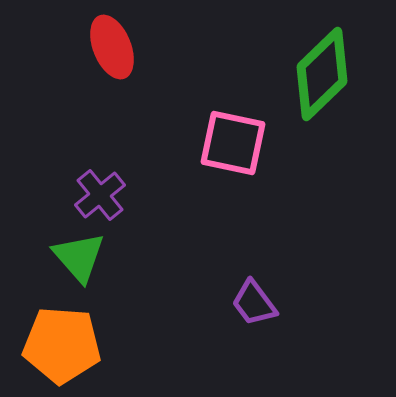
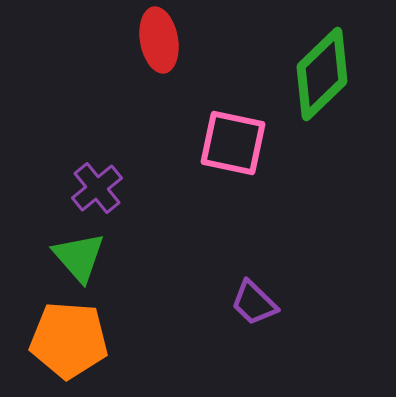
red ellipse: moved 47 px right, 7 px up; rotated 12 degrees clockwise
purple cross: moved 3 px left, 7 px up
purple trapezoid: rotated 9 degrees counterclockwise
orange pentagon: moved 7 px right, 5 px up
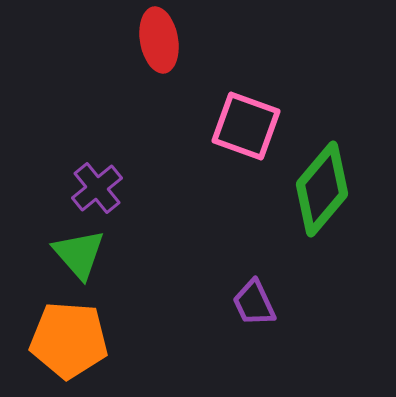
green diamond: moved 115 px down; rotated 6 degrees counterclockwise
pink square: moved 13 px right, 17 px up; rotated 8 degrees clockwise
green triangle: moved 3 px up
purple trapezoid: rotated 21 degrees clockwise
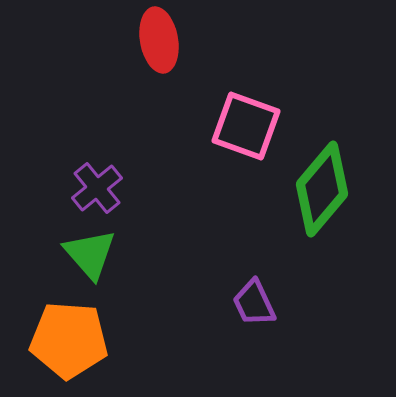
green triangle: moved 11 px right
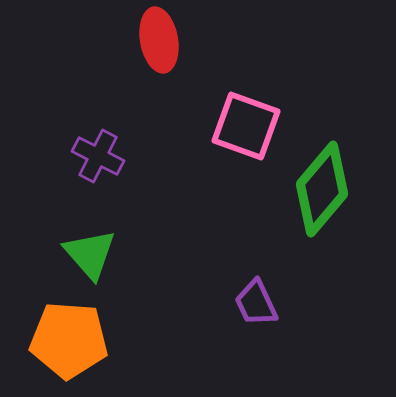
purple cross: moved 1 px right, 32 px up; rotated 24 degrees counterclockwise
purple trapezoid: moved 2 px right
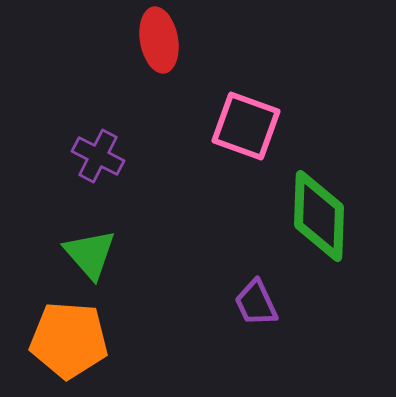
green diamond: moved 3 px left, 27 px down; rotated 38 degrees counterclockwise
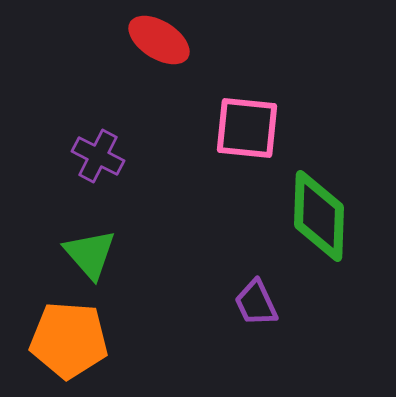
red ellipse: rotated 48 degrees counterclockwise
pink square: moved 1 px right, 2 px down; rotated 14 degrees counterclockwise
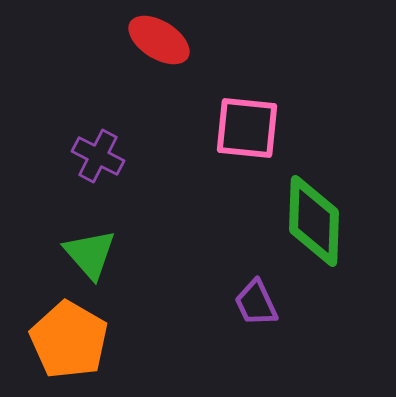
green diamond: moved 5 px left, 5 px down
orange pentagon: rotated 26 degrees clockwise
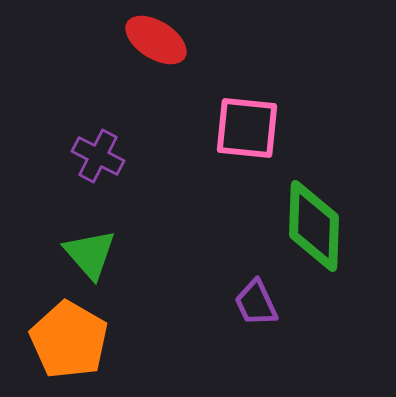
red ellipse: moved 3 px left
green diamond: moved 5 px down
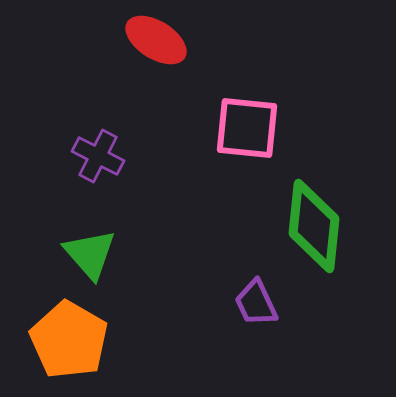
green diamond: rotated 4 degrees clockwise
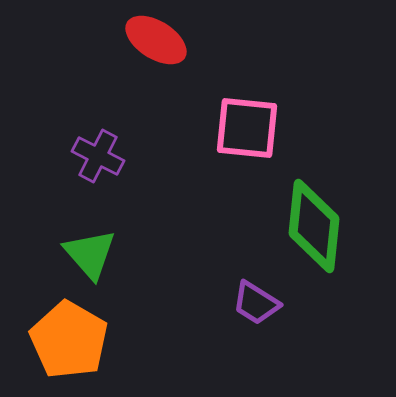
purple trapezoid: rotated 33 degrees counterclockwise
